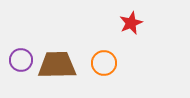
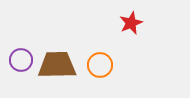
orange circle: moved 4 px left, 2 px down
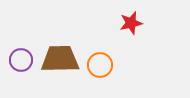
red star: rotated 10 degrees clockwise
brown trapezoid: moved 3 px right, 6 px up
